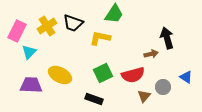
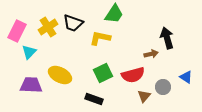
yellow cross: moved 1 px right, 1 px down
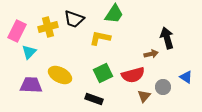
black trapezoid: moved 1 px right, 4 px up
yellow cross: rotated 18 degrees clockwise
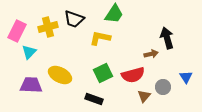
blue triangle: rotated 24 degrees clockwise
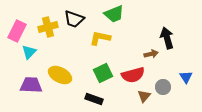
green trapezoid: rotated 35 degrees clockwise
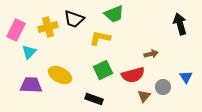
pink rectangle: moved 1 px left, 1 px up
black arrow: moved 13 px right, 14 px up
green square: moved 3 px up
